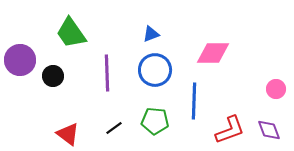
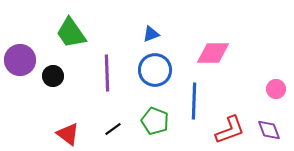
green pentagon: rotated 16 degrees clockwise
black line: moved 1 px left, 1 px down
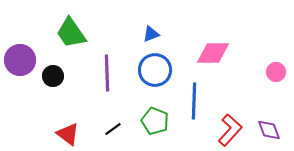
pink circle: moved 17 px up
red L-shape: rotated 28 degrees counterclockwise
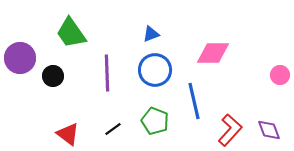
purple circle: moved 2 px up
pink circle: moved 4 px right, 3 px down
blue line: rotated 15 degrees counterclockwise
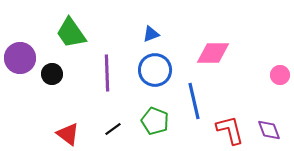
black circle: moved 1 px left, 2 px up
red L-shape: rotated 56 degrees counterclockwise
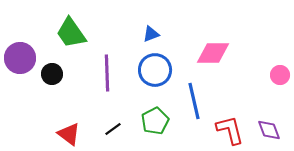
green pentagon: rotated 24 degrees clockwise
red triangle: moved 1 px right
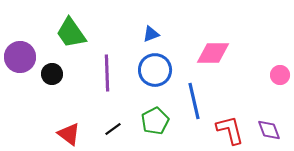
purple circle: moved 1 px up
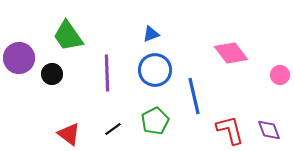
green trapezoid: moved 3 px left, 3 px down
pink diamond: moved 18 px right; rotated 52 degrees clockwise
purple circle: moved 1 px left, 1 px down
blue line: moved 5 px up
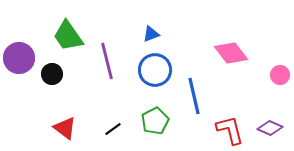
purple line: moved 12 px up; rotated 12 degrees counterclockwise
purple diamond: moved 1 px right, 2 px up; rotated 45 degrees counterclockwise
red triangle: moved 4 px left, 6 px up
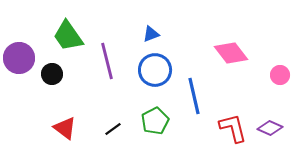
red L-shape: moved 3 px right, 2 px up
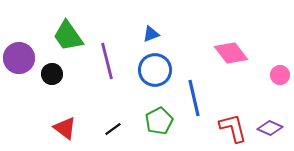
blue line: moved 2 px down
green pentagon: moved 4 px right
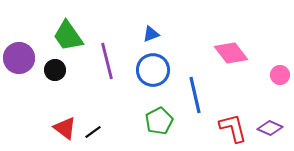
blue circle: moved 2 px left
black circle: moved 3 px right, 4 px up
blue line: moved 1 px right, 3 px up
black line: moved 20 px left, 3 px down
